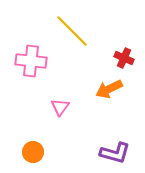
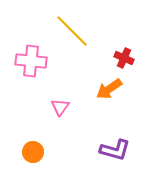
orange arrow: rotated 8 degrees counterclockwise
purple L-shape: moved 3 px up
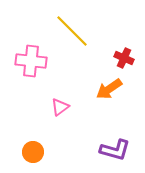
pink triangle: rotated 18 degrees clockwise
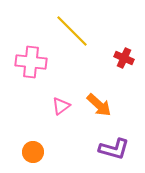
pink cross: moved 1 px down
orange arrow: moved 10 px left, 16 px down; rotated 104 degrees counterclockwise
pink triangle: moved 1 px right, 1 px up
purple L-shape: moved 1 px left, 1 px up
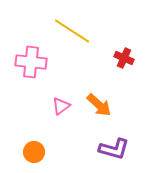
yellow line: rotated 12 degrees counterclockwise
orange circle: moved 1 px right
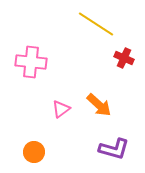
yellow line: moved 24 px right, 7 px up
pink triangle: moved 3 px down
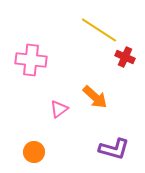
yellow line: moved 3 px right, 6 px down
red cross: moved 1 px right, 1 px up
pink cross: moved 2 px up
orange arrow: moved 4 px left, 8 px up
pink triangle: moved 2 px left
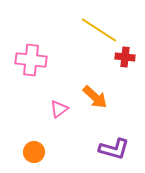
red cross: rotated 18 degrees counterclockwise
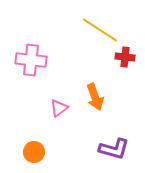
yellow line: moved 1 px right
orange arrow: rotated 28 degrees clockwise
pink triangle: moved 1 px up
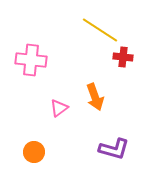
red cross: moved 2 px left
